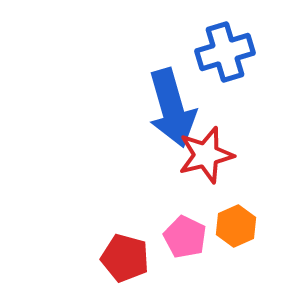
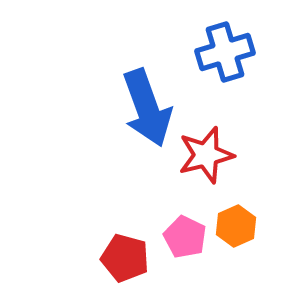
blue arrow: moved 25 px left; rotated 4 degrees counterclockwise
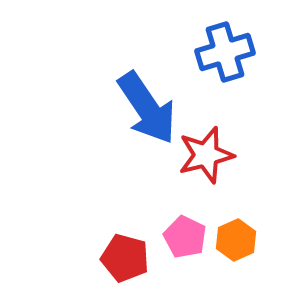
blue arrow: rotated 14 degrees counterclockwise
orange hexagon: moved 14 px down
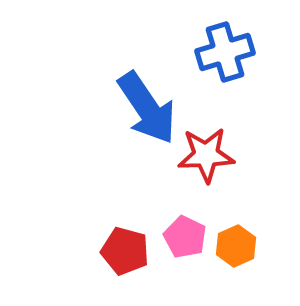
red star: rotated 12 degrees clockwise
orange hexagon: moved 6 px down
red pentagon: moved 7 px up
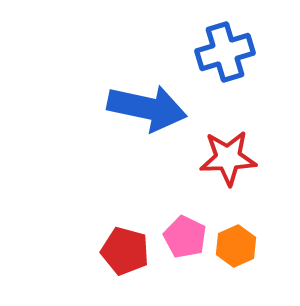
blue arrow: rotated 44 degrees counterclockwise
red star: moved 22 px right, 3 px down
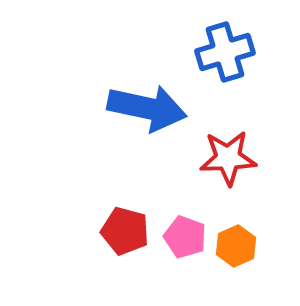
pink pentagon: rotated 6 degrees counterclockwise
red pentagon: moved 20 px up
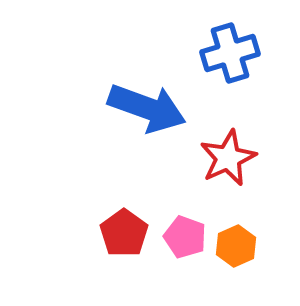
blue cross: moved 5 px right, 1 px down
blue arrow: rotated 8 degrees clockwise
red star: rotated 22 degrees counterclockwise
red pentagon: moved 1 px left, 2 px down; rotated 21 degrees clockwise
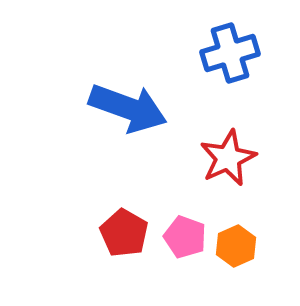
blue arrow: moved 19 px left
red pentagon: rotated 6 degrees counterclockwise
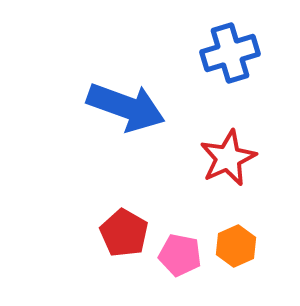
blue arrow: moved 2 px left, 1 px up
pink pentagon: moved 5 px left, 18 px down; rotated 9 degrees counterclockwise
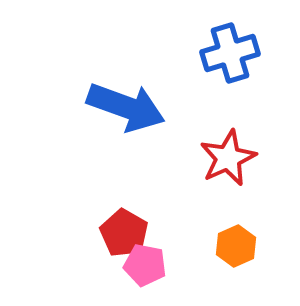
pink pentagon: moved 35 px left, 10 px down
